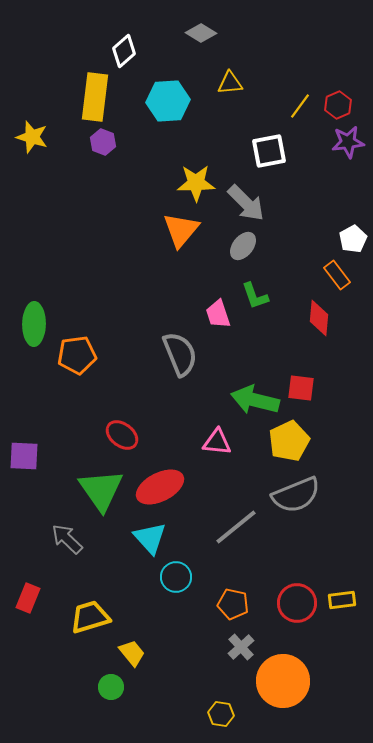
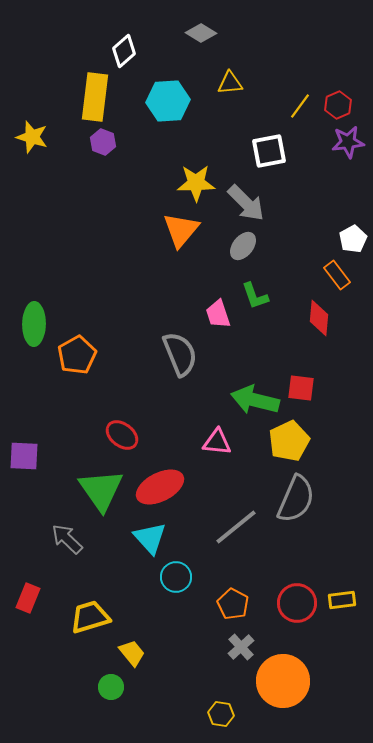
orange pentagon at (77, 355): rotated 21 degrees counterclockwise
gray semicircle at (296, 495): moved 4 px down; rotated 45 degrees counterclockwise
orange pentagon at (233, 604): rotated 16 degrees clockwise
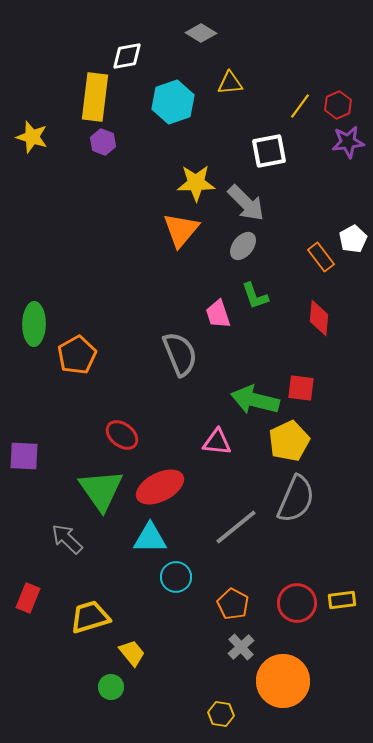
white diamond at (124, 51): moved 3 px right, 5 px down; rotated 32 degrees clockwise
cyan hexagon at (168, 101): moved 5 px right, 1 px down; rotated 15 degrees counterclockwise
orange rectangle at (337, 275): moved 16 px left, 18 px up
cyan triangle at (150, 538): rotated 48 degrees counterclockwise
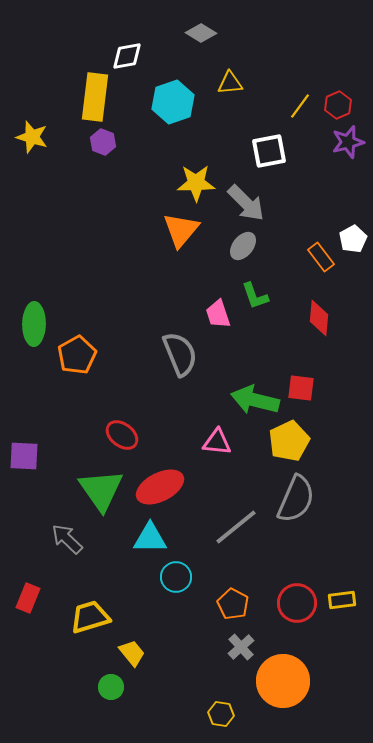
purple star at (348, 142): rotated 8 degrees counterclockwise
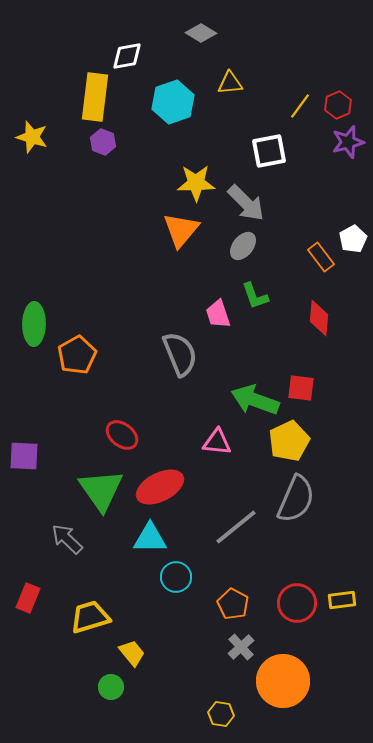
green arrow at (255, 400): rotated 6 degrees clockwise
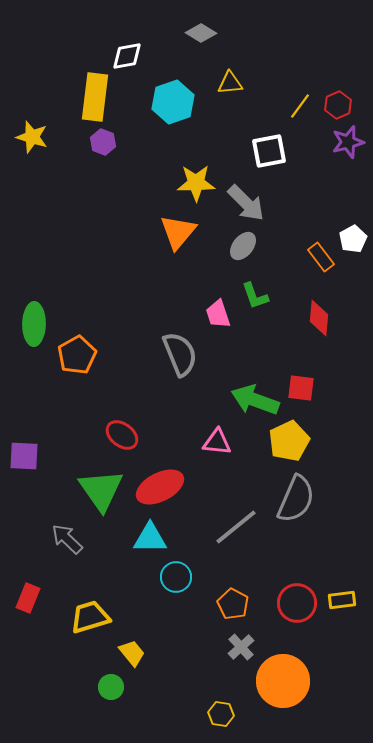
orange triangle at (181, 230): moved 3 px left, 2 px down
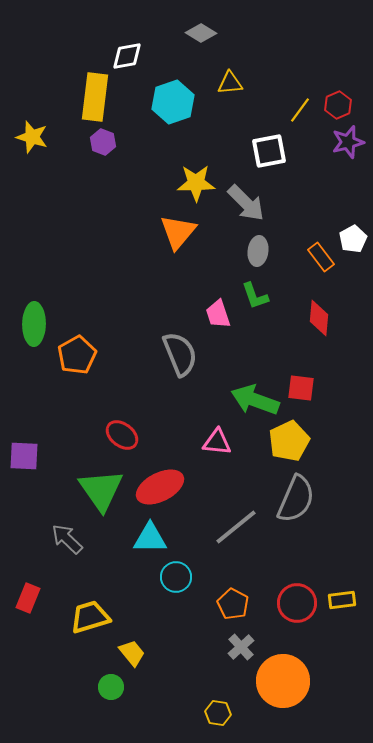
yellow line at (300, 106): moved 4 px down
gray ellipse at (243, 246): moved 15 px right, 5 px down; rotated 32 degrees counterclockwise
yellow hexagon at (221, 714): moved 3 px left, 1 px up
